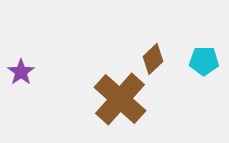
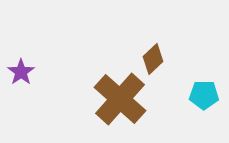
cyan pentagon: moved 34 px down
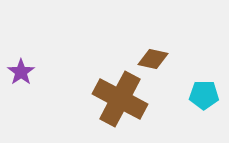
brown diamond: rotated 56 degrees clockwise
brown cross: rotated 14 degrees counterclockwise
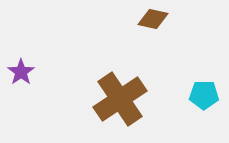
brown diamond: moved 40 px up
brown cross: rotated 28 degrees clockwise
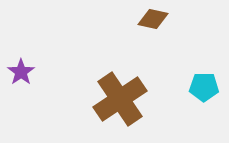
cyan pentagon: moved 8 px up
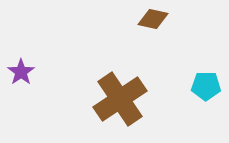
cyan pentagon: moved 2 px right, 1 px up
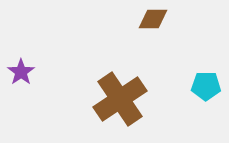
brown diamond: rotated 12 degrees counterclockwise
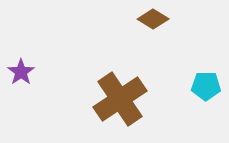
brown diamond: rotated 32 degrees clockwise
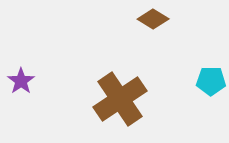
purple star: moved 9 px down
cyan pentagon: moved 5 px right, 5 px up
